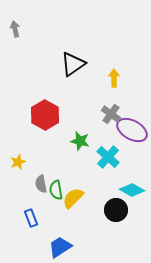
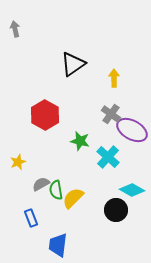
gray semicircle: rotated 72 degrees clockwise
blue trapezoid: moved 2 px left, 2 px up; rotated 50 degrees counterclockwise
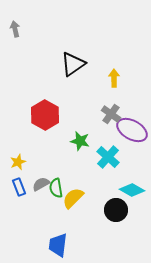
green semicircle: moved 2 px up
blue rectangle: moved 12 px left, 31 px up
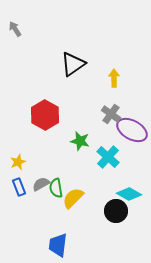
gray arrow: rotated 21 degrees counterclockwise
cyan diamond: moved 3 px left, 4 px down
black circle: moved 1 px down
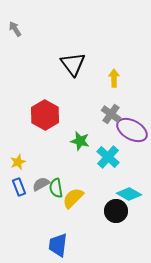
black triangle: rotated 32 degrees counterclockwise
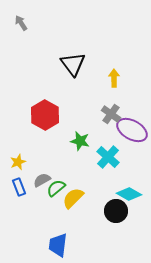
gray arrow: moved 6 px right, 6 px up
gray semicircle: moved 1 px right, 4 px up
green semicircle: rotated 60 degrees clockwise
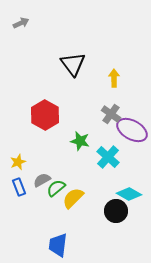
gray arrow: rotated 98 degrees clockwise
